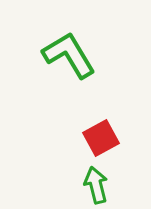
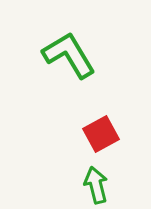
red square: moved 4 px up
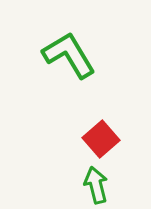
red square: moved 5 px down; rotated 12 degrees counterclockwise
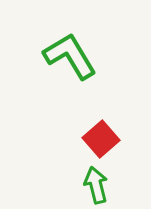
green L-shape: moved 1 px right, 1 px down
